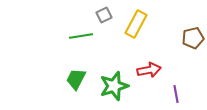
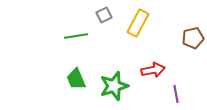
yellow rectangle: moved 2 px right, 1 px up
green line: moved 5 px left
red arrow: moved 4 px right
green trapezoid: rotated 50 degrees counterclockwise
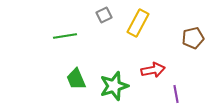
green line: moved 11 px left
